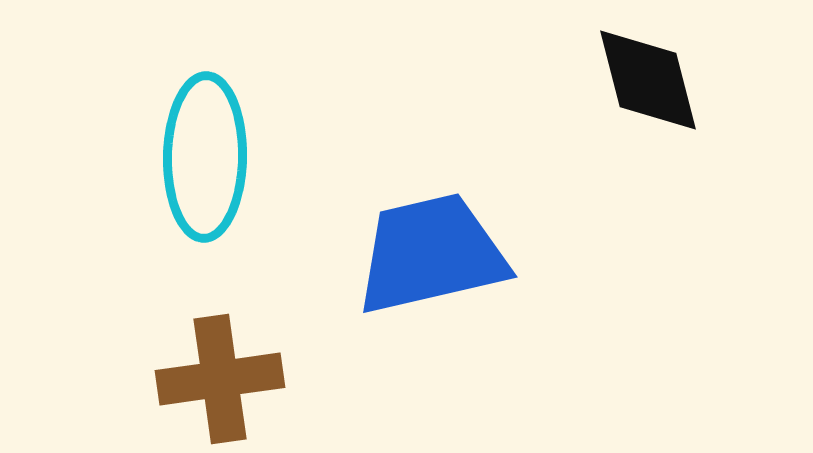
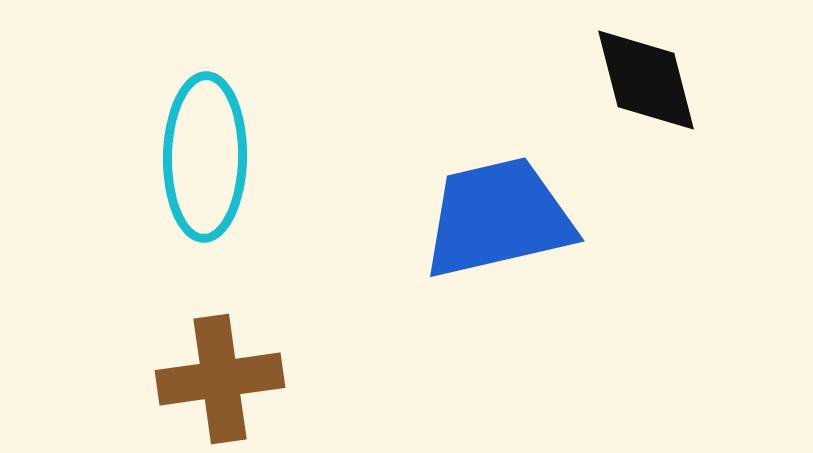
black diamond: moved 2 px left
blue trapezoid: moved 67 px right, 36 px up
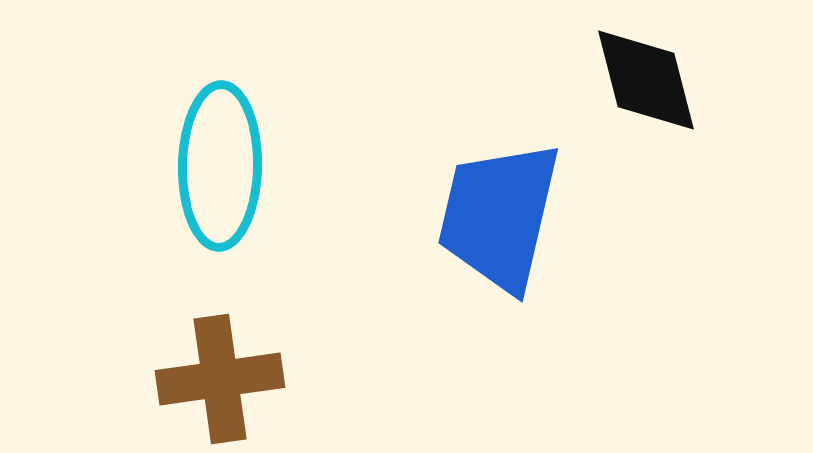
cyan ellipse: moved 15 px right, 9 px down
blue trapezoid: moved 1 px right, 2 px up; rotated 64 degrees counterclockwise
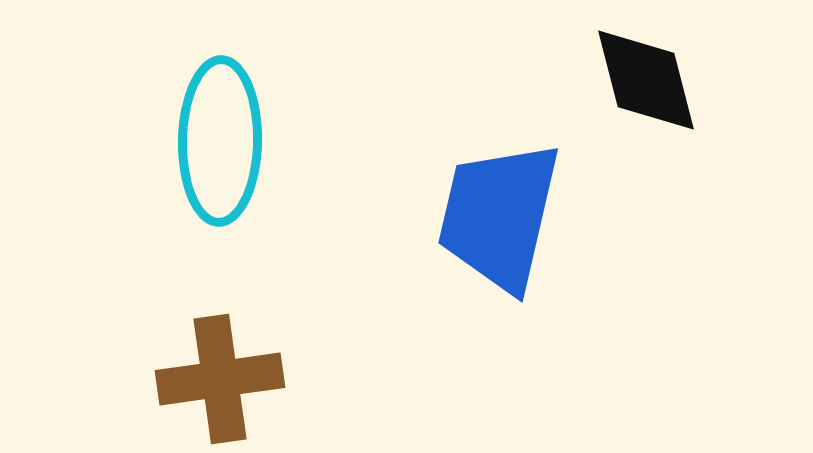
cyan ellipse: moved 25 px up
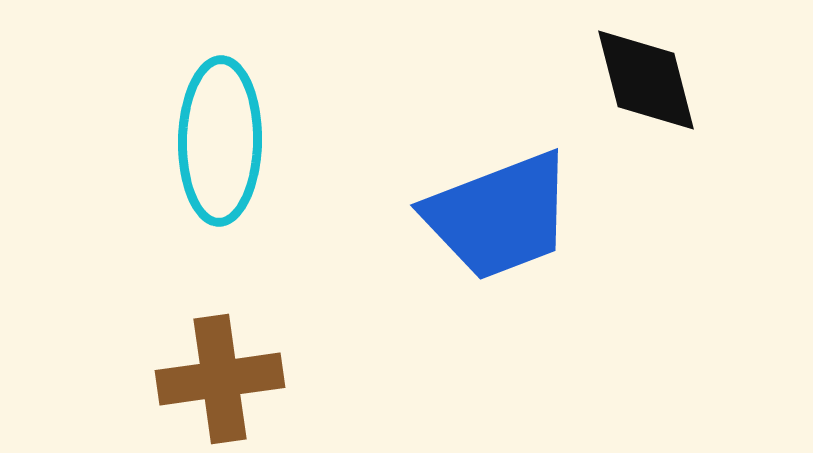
blue trapezoid: rotated 124 degrees counterclockwise
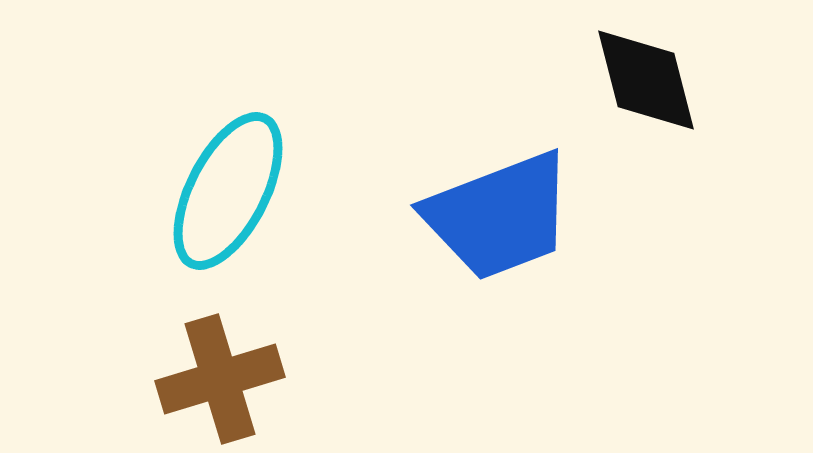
cyan ellipse: moved 8 px right, 50 px down; rotated 26 degrees clockwise
brown cross: rotated 9 degrees counterclockwise
